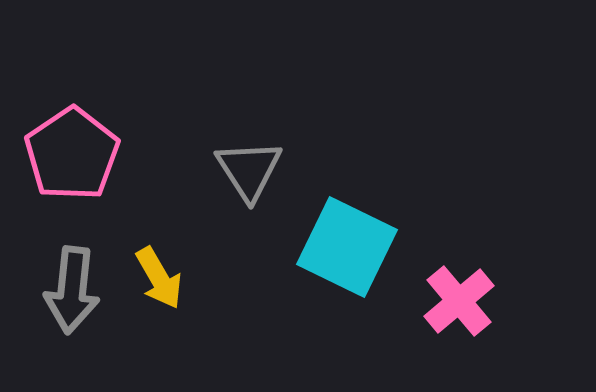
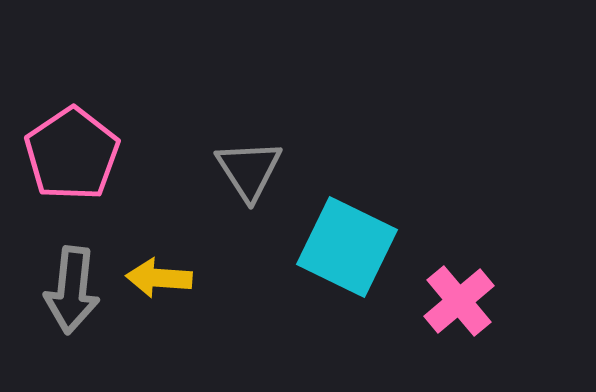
yellow arrow: rotated 124 degrees clockwise
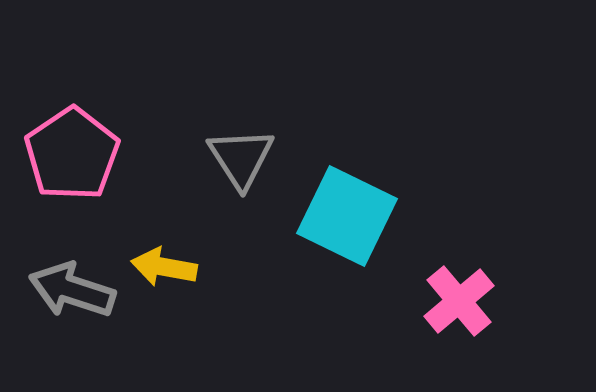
gray triangle: moved 8 px left, 12 px up
cyan square: moved 31 px up
yellow arrow: moved 5 px right, 11 px up; rotated 6 degrees clockwise
gray arrow: rotated 102 degrees clockwise
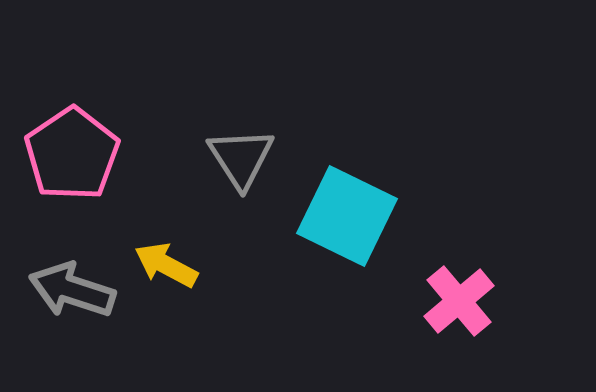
yellow arrow: moved 2 px right, 2 px up; rotated 18 degrees clockwise
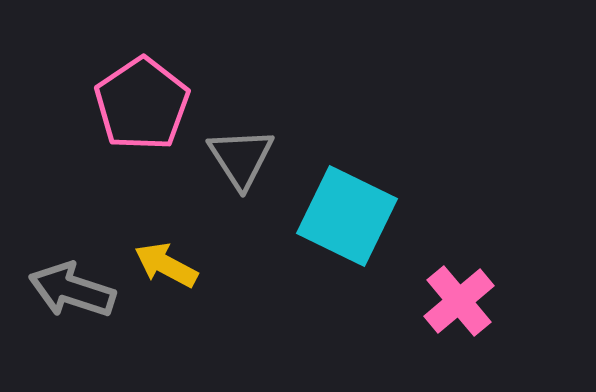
pink pentagon: moved 70 px right, 50 px up
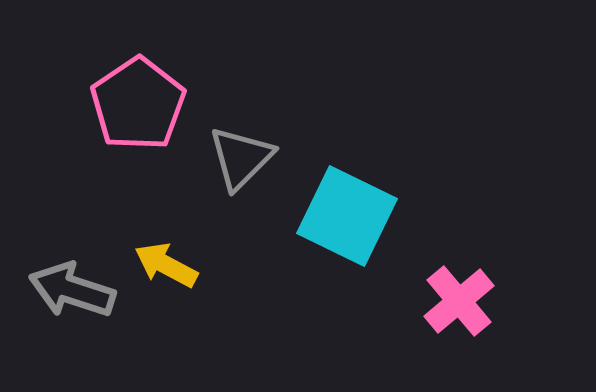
pink pentagon: moved 4 px left
gray triangle: rotated 18 degrees clockwise
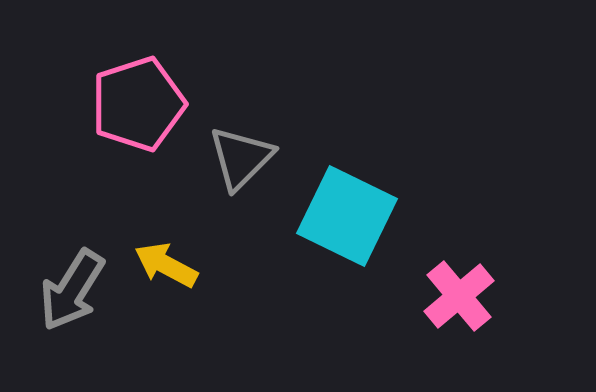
pink pentagon: rotated 16 degrees clockwise
gray arrow: rotated 76 degrees counterclockwise
pink cross: moved 5 px up
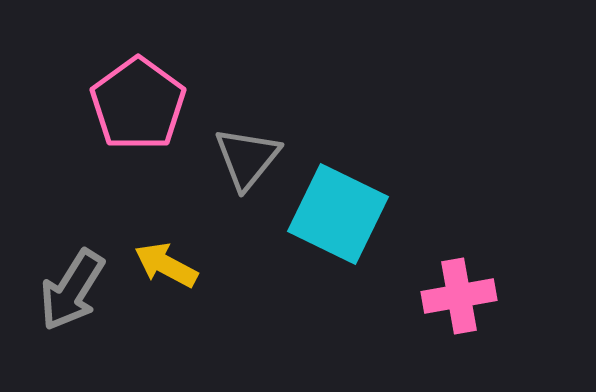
pink pentagon: rotated 18 degrees counterclockwise
gray triangle: moved 6 px right; rotated 6 degrees counterclockwise
cyan square: moved 9 px left, 2 px up
pink cross: rotated 30 degrees clockwise
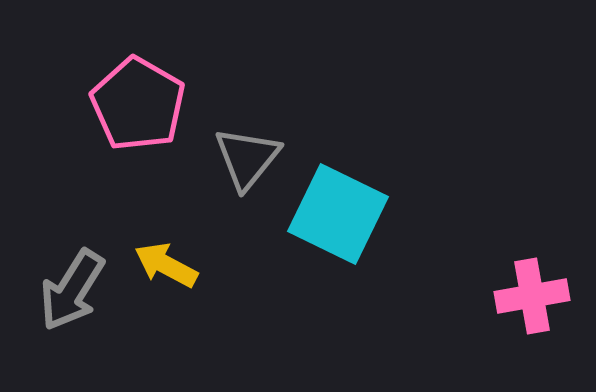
pink pentagon: rotated 6 degrees counterclockwise
pink cross: moved 73 px right
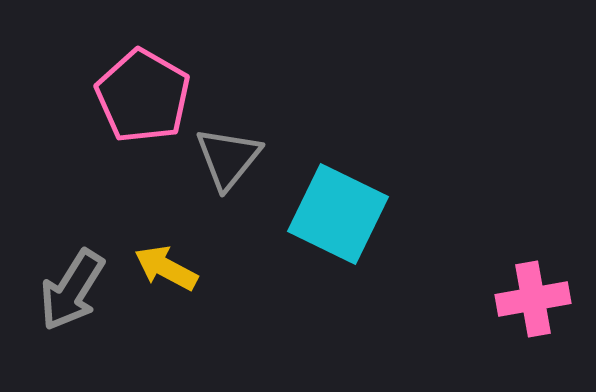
pink pentagon: moved 5 px right, 8 px up
gray triangle: moved 19 px left
yellow arrow: moved 3 px down
pink cross: moved 1 px right, 3 px down
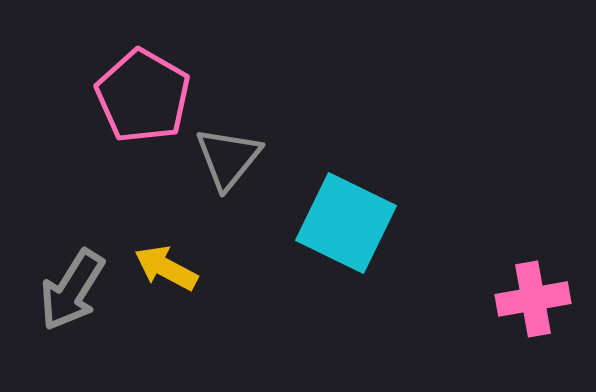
cyan square: moved 8 px right, 9 px down
